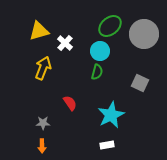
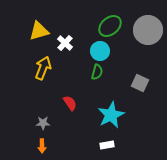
gray circle: moved 4 px right, 4 px up
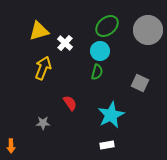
green ellipse: moved 3 px left
orange arrow: moved 31 px left
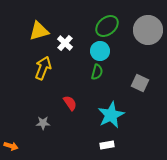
orange arrow: rotated 72 degrees counterclockwise
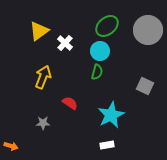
yellow triangle: rotated 20 degrees counterclockwise
yellow arrow: moved 9 px down
gray square: moved 5 px right, 3 px down
red semicircle: rotated 21 degrees counterclockwise
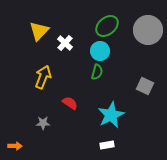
yellow triangle: rotated 10 degrees counterclockwise
orange arrow: moved 4 px right; rotated 16 degrees counterclockwise
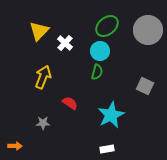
white rectangle: moved 4 px down
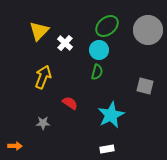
cyan circle: moved 1 px left, 1 px up
gray square: rotated 12 degrees counterclockwise
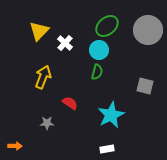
gray star: moved 4 px right
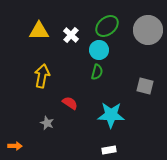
yellow triangle: rotated 45 degrees clockwise
white cross: moved 6 px right, 8 px up
yellow arrow: moved 1 px left, 1 px up; rotated 10 degrees counterclockwise
cyan star: rotated 28 degrees clockwise
gray star: rotated 24 degrees clockwise
white rectangle: moved 2 px right, 1 px down
